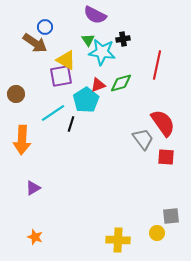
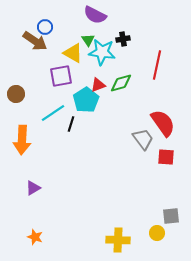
brown arrow: moved 2 px up
yellow triangle: moved 7 px right, 7 px up
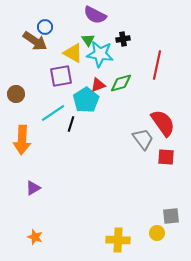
cyan star: moved 2 px left, 2 px down
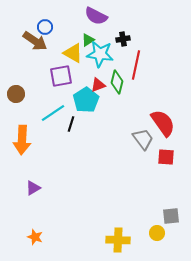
purple semicircle: moved 1 px right, 1 px down
green triangle: rotated 32 degrees clockwise
red line: moved 21 px left
green diamond: moved 4 px left, 1 px up; rotated 60 degrees counterclockwise
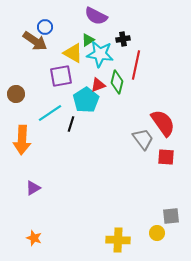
cyan line: moved 3 px left
orange star: moved 1 px left, 1 px down
